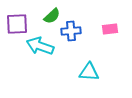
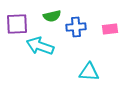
green semicircle: rotated 30 degrees clockwise
blue cross: moved 5 px right, 4 px up
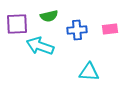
green semicircle: moved 3 px left
blue cross: moved 1 px right, 3 px down
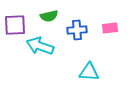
purple square: moved 2 px left, 1 px down
pink rectangle: moved 1 px up
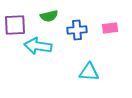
cyan arrow: moved 2 px left; rotated 12 degrees counterclockwise
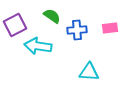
green semicircle: moved 3 px right; rotated 132 degrees counterclockwise
purple square: rotated 25 degrees counterclockwise
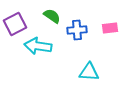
purple square: moved 1 px up
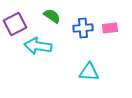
blue cross: moved 6 px right, 2 px up
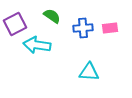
cyan arrow: moved 1 px left, 1 px up
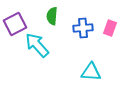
green semicircle: rotated 120 degrees counterclockwise
pink rectangle: rotated 63 degrees counterclockwise
cyan arrow: rotated 40 degrees clockwise
cyan triangle: moved 2 px right
